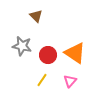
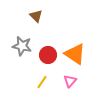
orange triangle: moved 1 px down
yellow line: moved 2 px down
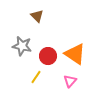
brown triangle: moved 1 px right
red circle: moved 1 px down
yellow line: moved 6 px left, 5 px up
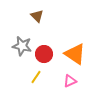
red circle: moved 4 px left, 2 px up
pink triangle: rotated 24 degrees clockwise
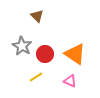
gray star: rotated 18 degrees clockwise
red circle: moved 1 px right
yellow line: rotated 24 degrees clockwise
pink triangle: rotated 48 degrees clockwise
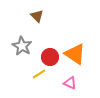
red circle: moved 5 px right, 3 px down
yellow line: moved 3 px right, 3 px up
pink triangle: moved 2 px down
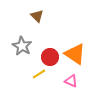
pink triangle: moved 1 px right, 2 px up
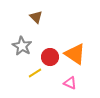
brown triangle: moved 1 px left, 1 px down
yellow line: moved 4 px left, 1 px up
pink triangle: moved 1 px left, 2 px down
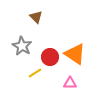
pink triangle: rotated 24 degrees counterclockwise
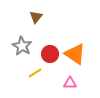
brown triangle: rotated 24 degrees clockwise
red circle: moved 3 px up
